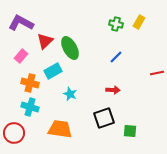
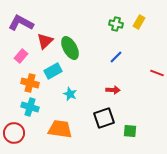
red line: rotated 32 degrees clockwise
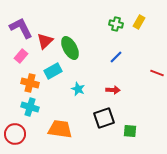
purple L-shape: moved 5 px down; rotated 35 degrees clockwise
cyan star: moved 8 px right, 5 px up
red circle: moved 1 px right, 1 px down
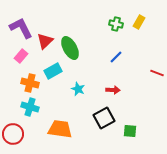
black square: rotated 10 degrees counterclockwise
red circle: moved 2 px left
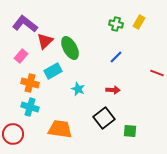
purple L-shape: moved 4 px right, 4 px up; rotated 25 degrees counterclockwise
black square: rotated 10 degrees counterclockwise
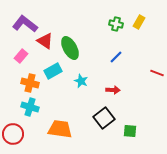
red triangle: rotated 42 degrees counterclockwise
cyan star: moved 3 px right, 8 px up
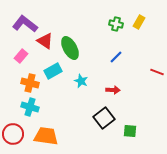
red line: moved 1 px up
orange trapezoid: moved 14 px left, 7 px down
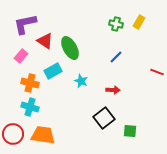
purple L-shape: rotated 50 degrees counterclockwise
orange trapezoid: moved 3 px left, 1 px up
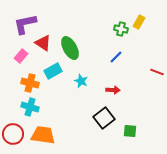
green cross: moved 5 px right, 5 px down
red triangle: moved 2 px left, 2 px down
